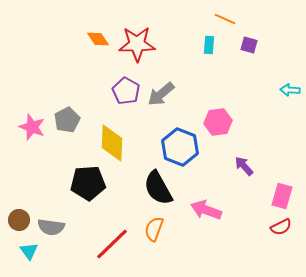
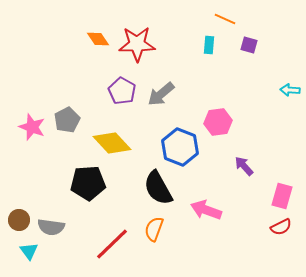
purple pentagon: moved 4 px left
yellow diamond: rotated 45 degrees counterclockwise
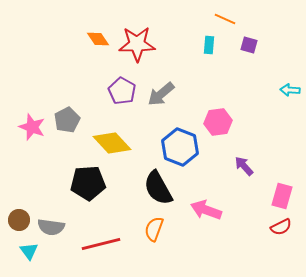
red line: moved 11 px left; rotated 30 degrees clockwise
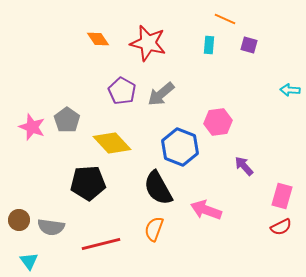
red star: moved 11 px right, 1 px up; rotated 15 degrees clockwise
gray pentagon: rotated 10 degrees counterclockwise
cyan triangle: moved 10 px down
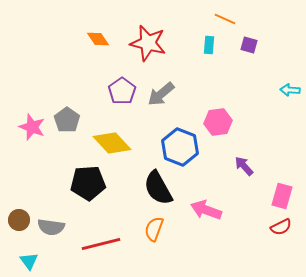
purple pentagon: rotated 8 degrees clockwise
